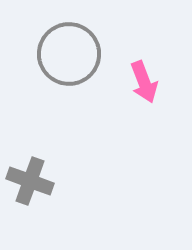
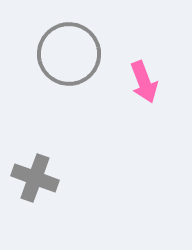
gray cross: moved 5 px right, 3 px up
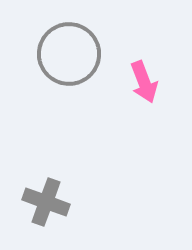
gray cross: moved 11 px right, 24 px down
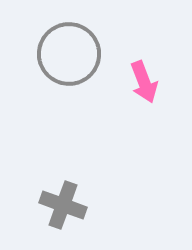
gray cross: moved 17 px right, 3 px down
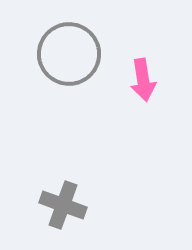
pink arrow: moved 1 px left, 2 px up; rotated 12 degrees clockwise
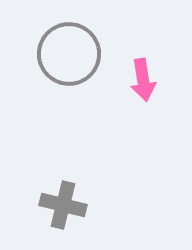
gray cross: rotated 6 degrees counterclockwise
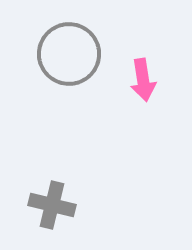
gray cross: moved 11 px left
